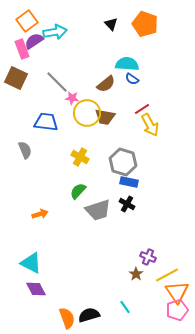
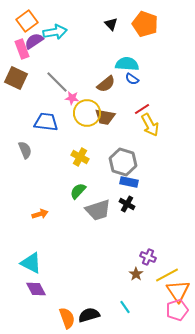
orange triangle: moved 1 px right, 1 px up
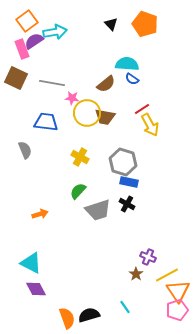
gray line: moved 5 px left, 1 px down; rotated 35 degrees counterclockwise
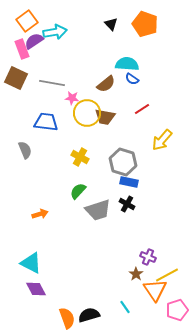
yellow arrow: moved 12 px right, 15 px down; rotated 70 degrees clockwise
orange triangle: moved 23 px left, 1 px up
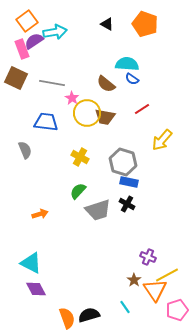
black triangle: moved 4 px left; rotated 16 degrees counterclockwise
brown semicircle: rotated 78 degrees clockwise
pink star: rotated 24 degrees clockwise
brown star: moved 2 px left, 6 px down
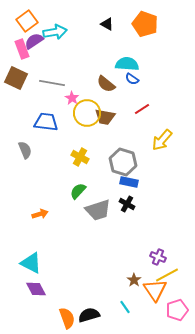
purple cross: moved 10 px right
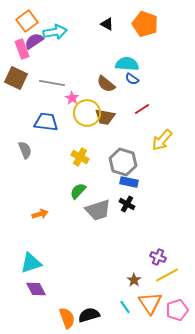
cyan triangle: rotated 45 degrees counterclockwise
orange triangle: moved 5 px left, 13 px down
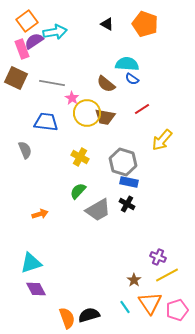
gray trapezoid: rotated 12 degrees counterclockwise
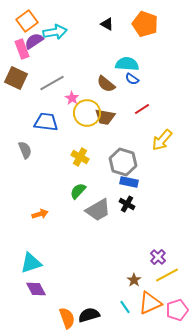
gray line: rotated 40 degrees counterclockwise
purple cross: rotated 21 degrees clockwise
orange triangle: rotated 40 degrees clockwise
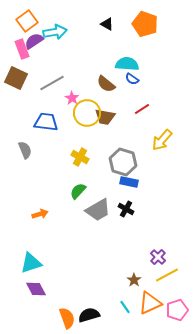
black cross: moved 1 px left, 5 px down
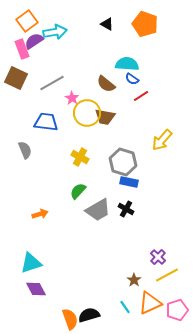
red line: moved 1 px left, 13 px up
orange semicircle: moved 3 px right, 1 px down
